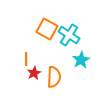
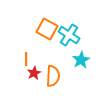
orange semicircle: moved 1 px left, 1 px up
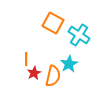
orange square: moved 6 px right, 6 px up
cyan cross: moved 10 px right
cyan star: moved 12 px left, 4 px down
orange semicircle: rotated 10 degrees clockwise
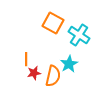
red star: rotated 16 degrees clockwise
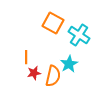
orange line: moved 2 px up
